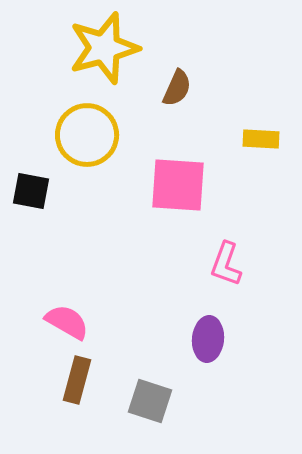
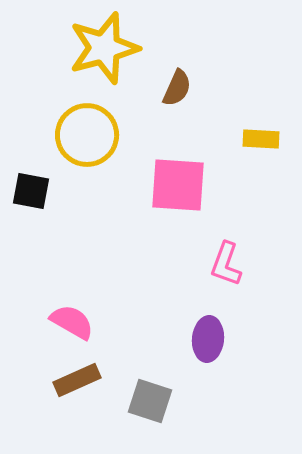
pink semicircle: moved 5 px right
brown rectangle: rotated 51 degrees clockwise
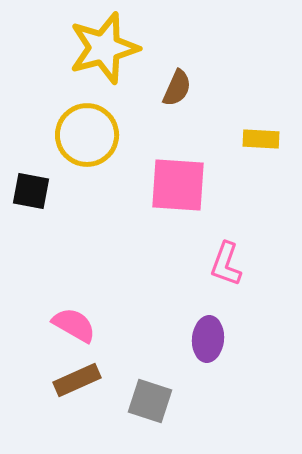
pink semicircle: moved 2 px right, 3 px down
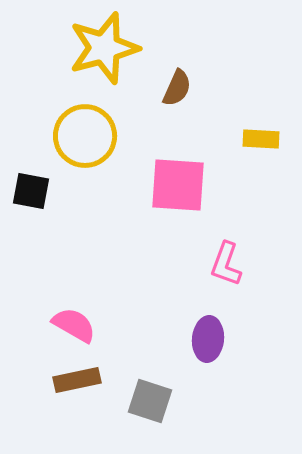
yellow circle: moved 2 px left, 1 px down
brown rectangle: rotated 12 degrees clockwise
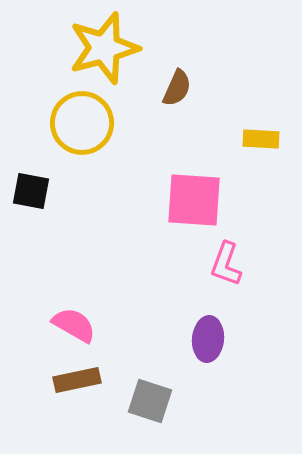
yellow circle: moved 3 px left, 13 px up
pink square: moved 16 px right, 15 px down
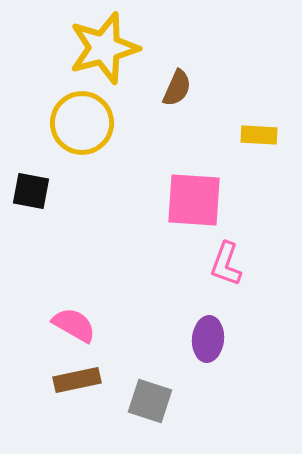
yellow rectangle: moved 2 px left, 4 px up
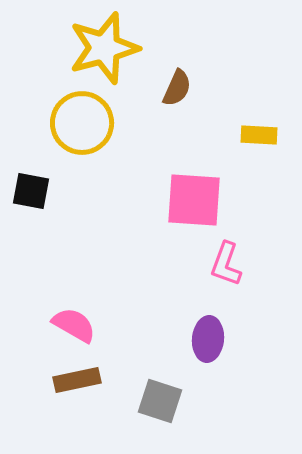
gray square: moved 10 px right
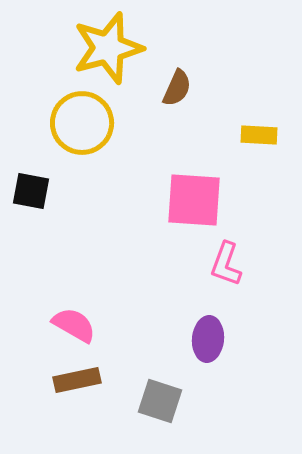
yellow star: moved 4 px right
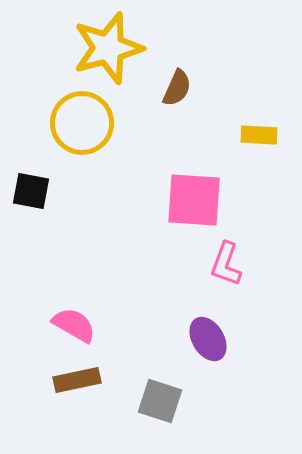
purple ellipse: rotated 36 degrees counterclockwise
